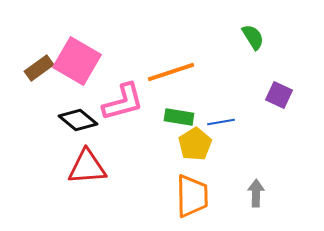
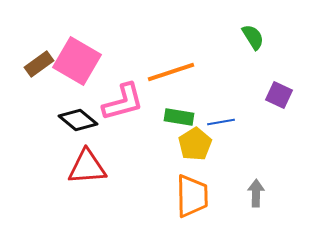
brown rectangle: moved 4 px up
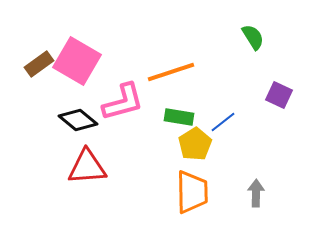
blue line: moved 2 px right; rotated 28 degrees counterclockwise
orange trapezoid: moved 4 px up
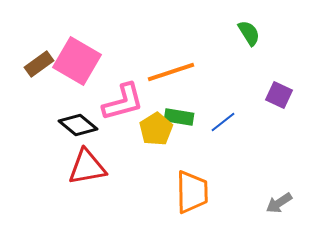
green semicircle: moved 4 px left, 4 px up
black diamond: moved 5 px down
yellow pentagon: moved 39 px left, 15 px up
red triangle: rotated 6 degrees counterclockwise
gray arrow: moved 23 px right, 10 px down; rotated 124 degrees counterclockwise
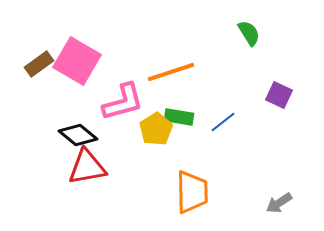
black diamond: moved 10 px down
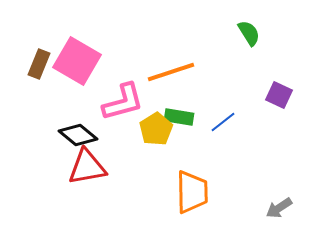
brown rectangle: rotated 32 degrees counterclockwise
gray arrow: moved 5 px down
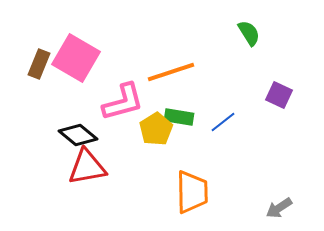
pink square: moved 1 px left, 3 px up
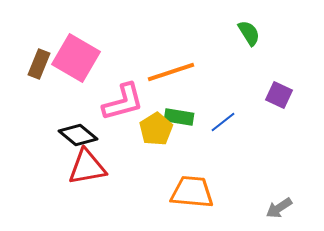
orange trapezoid: rotated 84 degrees counterclockwise
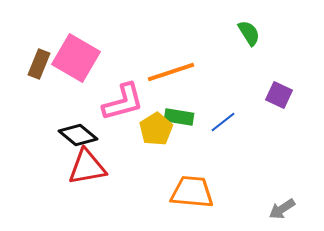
gray arrow: moved 3 px right, 1 px down
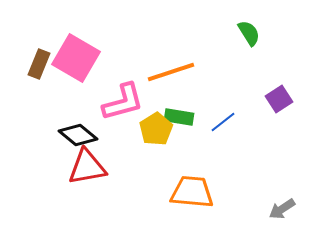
purple square: moved 4 px down; rotated 32 degrees clockwise
